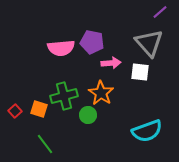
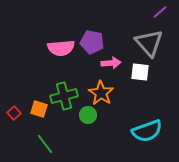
red square: moved 1 px left, 2 px down
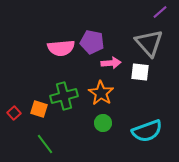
green circle: moved 15 px right, 8 px down
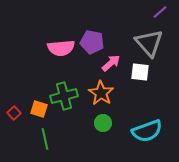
pink arrow: rotated 36 degrees counterclockwise
green line: moved 5 px up; rotated 25 degrees clockwise
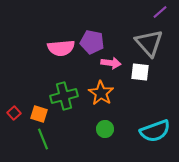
pink arrow: rotated 48 degrees clockwise
orange square: moved 5 px down
green circle: moved 2 px right, 6 px down
cyan semicircle: moved 8 px right
green line: moved 2 px left; rotated 10 degrees counterclockwise
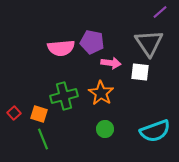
gray triangle: rotated 8 degrees clockwise
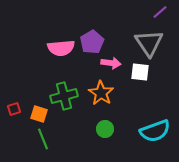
purple pentagon: rotated 30 degrees clockwise
red square: moved 4 px up; rotated 24 degrees clockwise
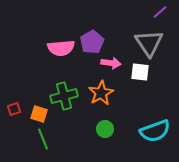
orange star: rotated 10 degrees clockwise
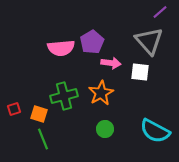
gray triangle: moved 2 px up; rotated 8 degrees counterclockwise
cyan semicircle: rotated 48 degrees clockwise
